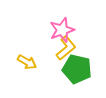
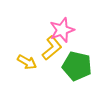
yellow L-shape: moved 14 px left
green pentagon: moved 3 px up
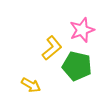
pink star: moved 20 px right
yellow arrow: moved 4 px right, 23 px down
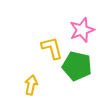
yellow L-shape: rotated 65 degrees counterclockwise
yellow arrow: rotated 108 degrees counterclockwise
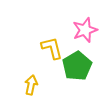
pink star: moved 3 px right
green pentagon: rotated 28 degrees clockwise
